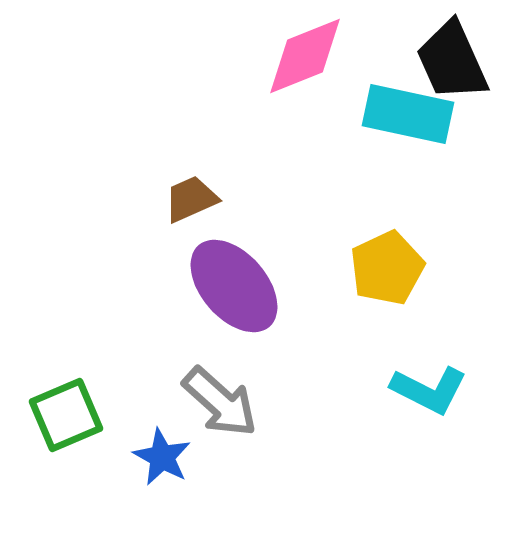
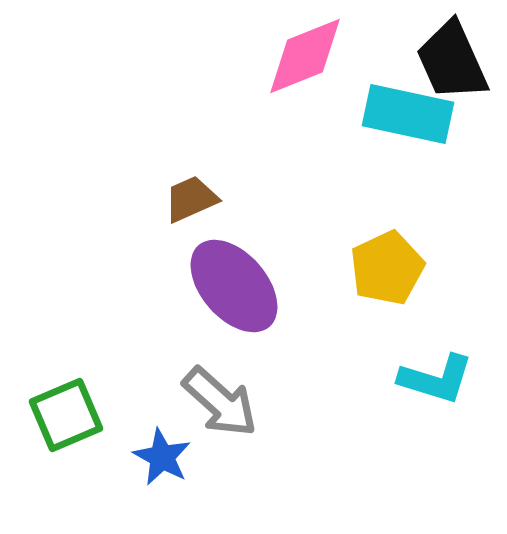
cyan L-shape: moved 7 px right, 11 px up; rotated 10 degrees counterclockwise
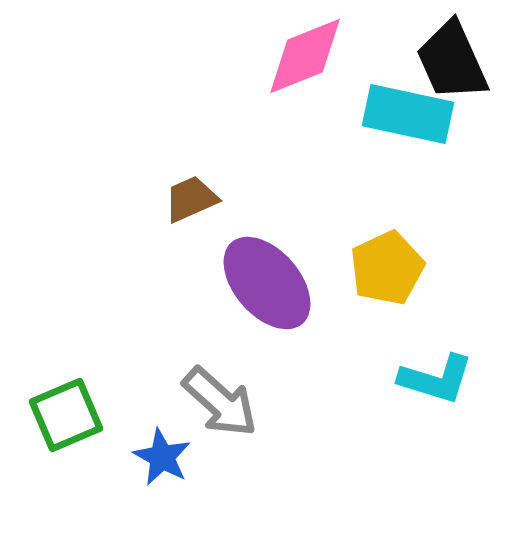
purple ellipse: moved 33 px right, 3 px up
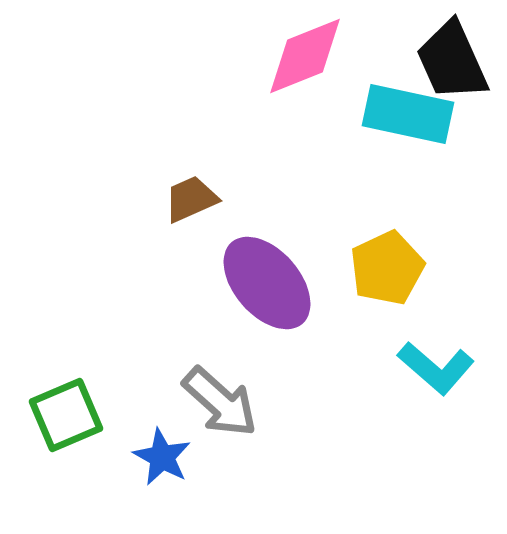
cyan L-shape: moved 11 px up; rotated 24 degrees clockwise
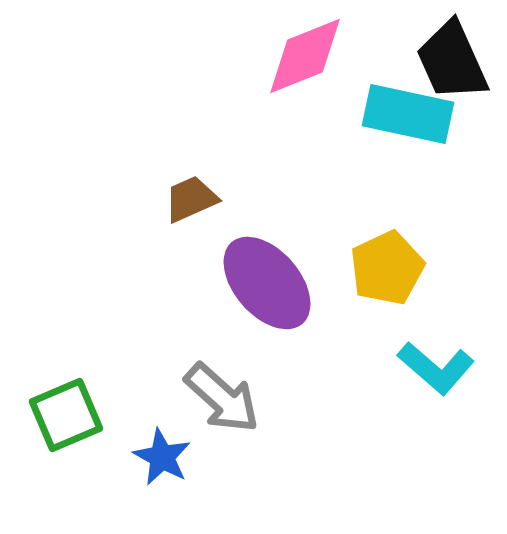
gray arrow: moved 2 px right, 4 px up
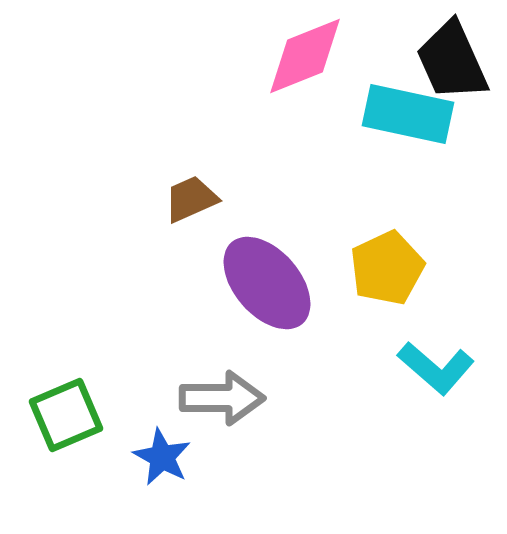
gray arrow: rotated 42 degrees counterclockwise
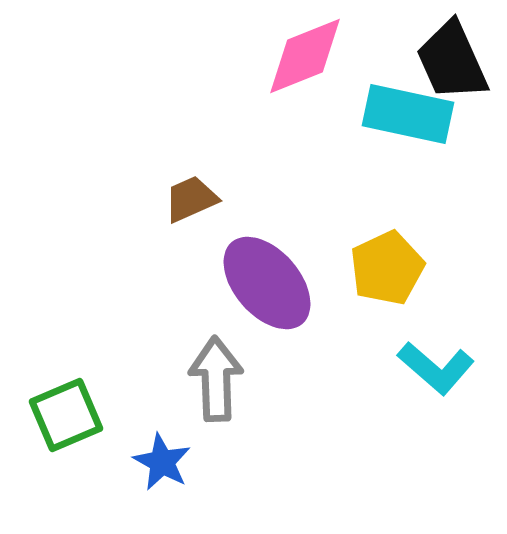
gray arrow: moved 6 px left, 19 px up; rotated 92 degrees counterclockwise
blue star: moved 5 px down
